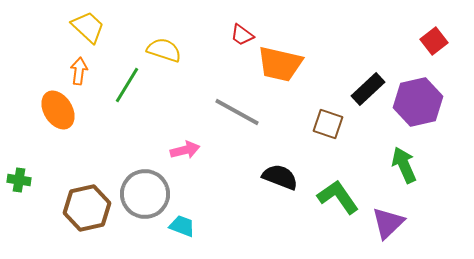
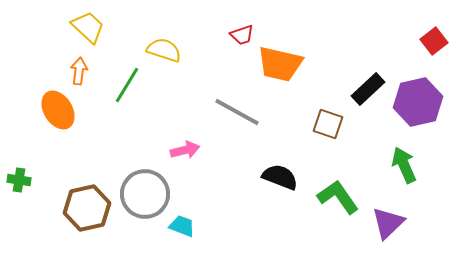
red trapezoid: rotated 55 degrees counterclockwise
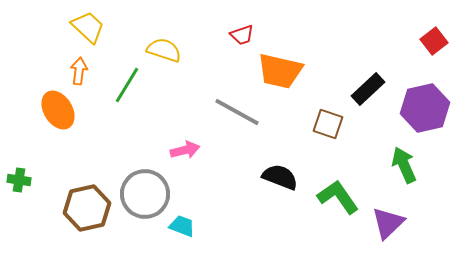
orange trapezoid: moved 7 px down
purple hexagon: moved 7 px right, 6 px down
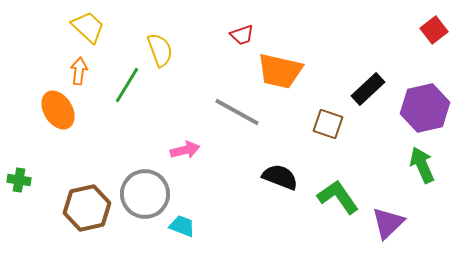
red square: moved 11 px up
yellow semicircle: moved 4 px left; rotated 52 degrees clockwise
green arrow: moved 18 px right
